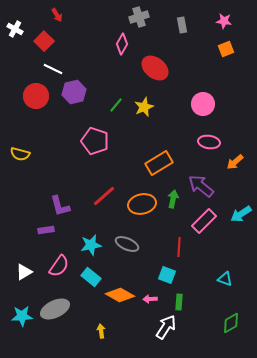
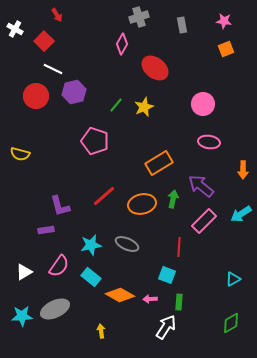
orange arrow at (235, 162): moved 8 px right, 8 px down; rotated 48 degrees counterclockwise
cyan triangle at (225, 279): moved 8 px right; rotated 49 degrees counterclockwise
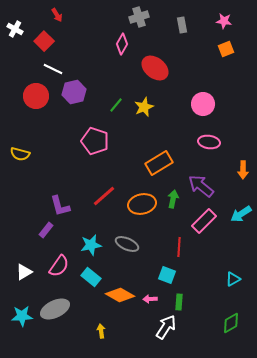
purple rectangle at (46, 230): rotated 42 degrees counterclockwise
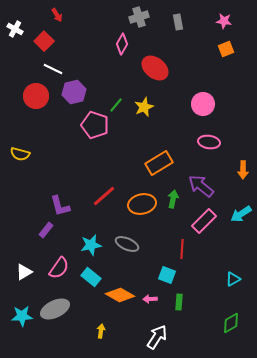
gray rectangle at (182, 25): moved 4 px left, 3 px up
pink pentagon at (95, 141): moved 16 px up
red line at (179, 247): moved 3 px right, 2 px down
pink semicircle at (59, 266): moved 2 px down
white arrow at (166, 327): moved 9 px left, 10 px down
yellow arrow at (101, 331): rotated 16 degrees clockwise
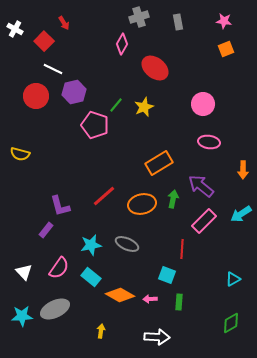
red arrow at (57, 15): moved 7 px right, 8 px down
white triangle at (24, 272): rotated 42 degrees counterclockwise
white arrow at (157, 337): rotated 60 degrees clockwise
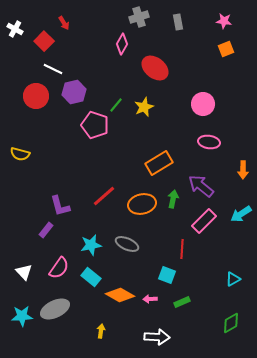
green rectangle at (179, 302): moved 3 px right; rotated 63 degrees clockwise
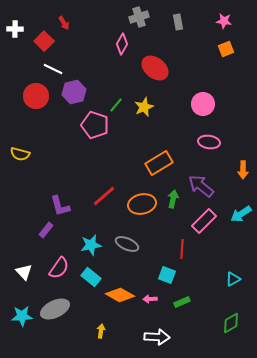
white cross at (15, 29): rotated 28 degrees counterclockwise
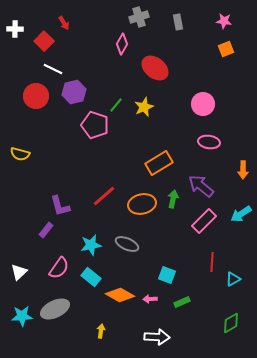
red line at (182, 249): moved 30 px right, 13 px down
white triangle at (24, 272): moved 5 px left; rotated 30 degrees clockwise
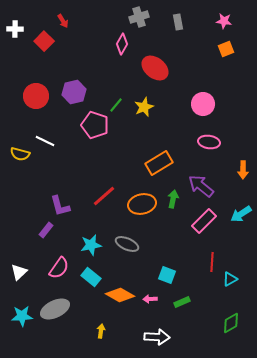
red arrow at (64, 23): moved 1 px left, 2 px up
white line at (53, 69): moved 8 px left, 72 px down
cyan triangle at (233, 279): moved 3 px left
